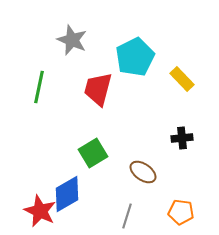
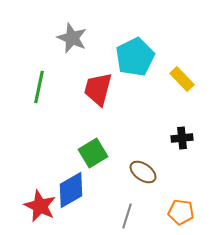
gray star: moved 2 px up
blue diamond: moved 4 px right, 4 px up
red star: moved 5 px up
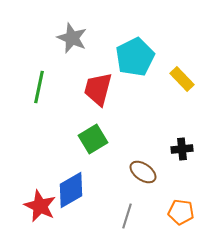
black cross: moved 11 px down
green square: moved 14 px up
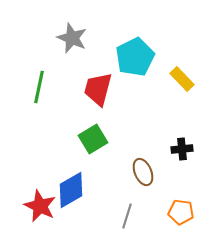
brown ellipse: rotated 32 degrees clockwise
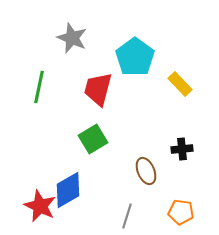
cyan pentagon: rotated 9 degrees counterclockwise
yellow rectangle: moved 2 px left, 5 px down
brown ellipse: moved 3 px right, 1 px up
blue diamond: moved 3 px left
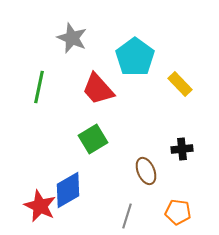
red trapezoid: rotated 57 degrees counterclockwise
orange pentagon: moved 3 px left
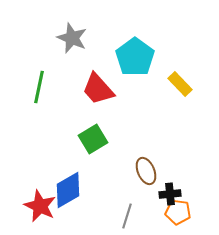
black cross: moved 12 px left, 45 px down
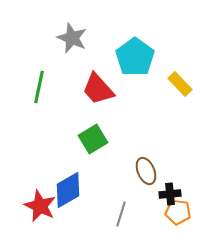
gray line: moved 6 px left, 2 px up
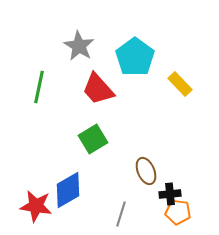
gray star: moved 7 px right, 8 px down; rotated 8 degrees clockwise
red star: moved 4 px left; rotated 16 degrees counterclockwise
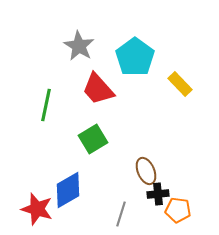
green line: moved 7 px right, 18 px down
black cross: moved 12 px left
red star: moved 1 px right, 3 px down; rotated 8 degrees clockwise
orange pentagon: moved 2 px up
